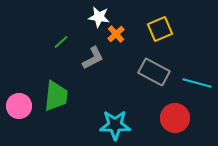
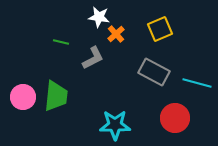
green line: rotated 56 degrees clockwise
pink circle: moved 4 px right, 9 px up
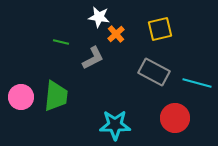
yellow square: rotated 10 degrees clockwise
pink circle: moved 2 px left
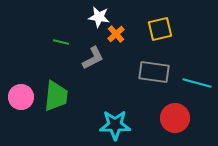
gray rectangle: rotated 20 degrees counterclockwise
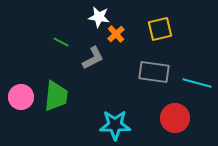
green line: rotated 14 degrees clockwise
